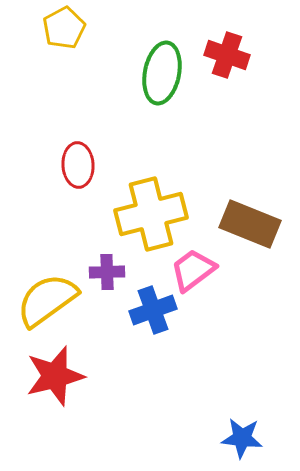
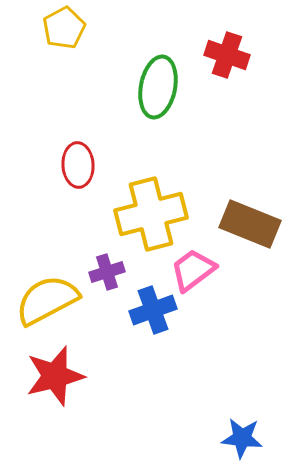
green ellipse: moved 4 px left, 14 px down
purple cross: rotated 16 degrees counterclockwise
yellow semicircle: rotated 8 degrees clockwise
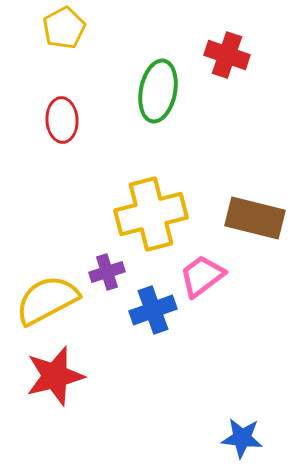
green ellipse: moved 4 px down
red ellipse: moved 16 px left, 45 px up
brown rectangle: moved 5 px right, 6 px up; rotated 8 degrees counterclockwise
pink trapezoid: moved 9 px right, 6 px down
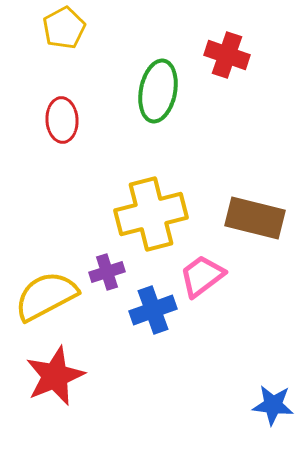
yellow semicircle: moved 1 px left, 4 px up
red star: rotated 8 degrees counterclockwise
blue star: moved 31 px right, 33 px up
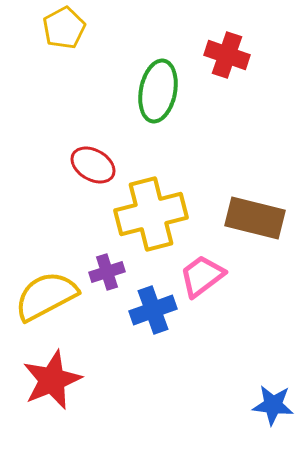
red ellipse: moved 31 px right, 45 px down; rotated 57 degrees counterclockwise
red star: moved 3 px left, 4 px down
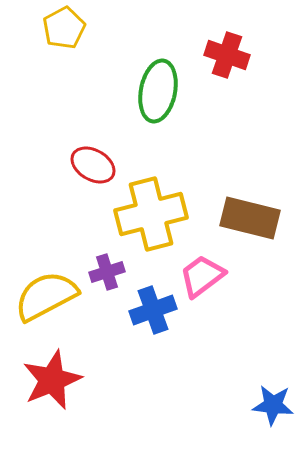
brown rectangle: moved 5 px left
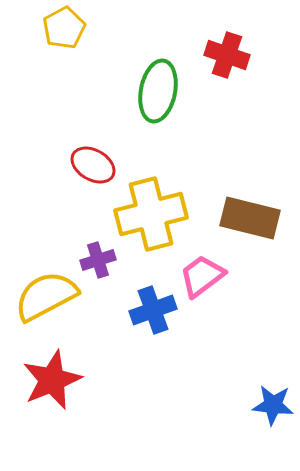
purple cross: moved 9 px left, 12 px up
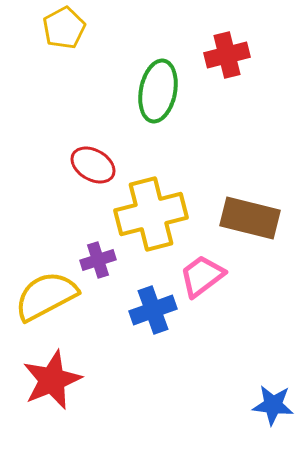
red cross: rotated 33 degrees counterclockwise
